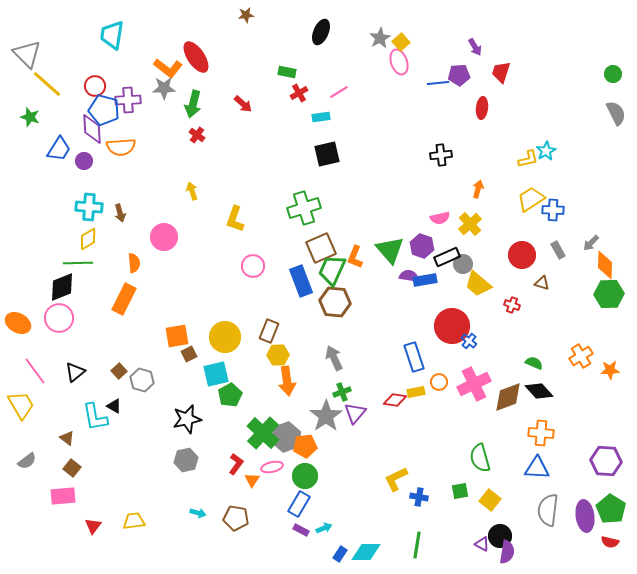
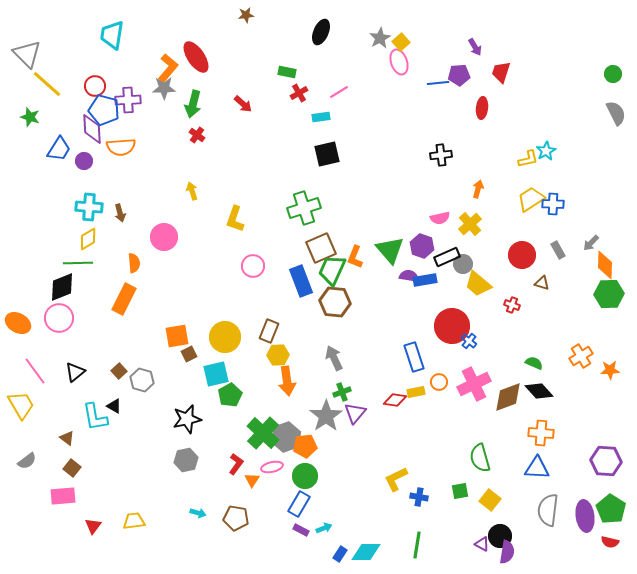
orange L-shape at (168, 68): rotated 88 degrees counterclockwise
blue cross at (553, 210): moved 6 px up
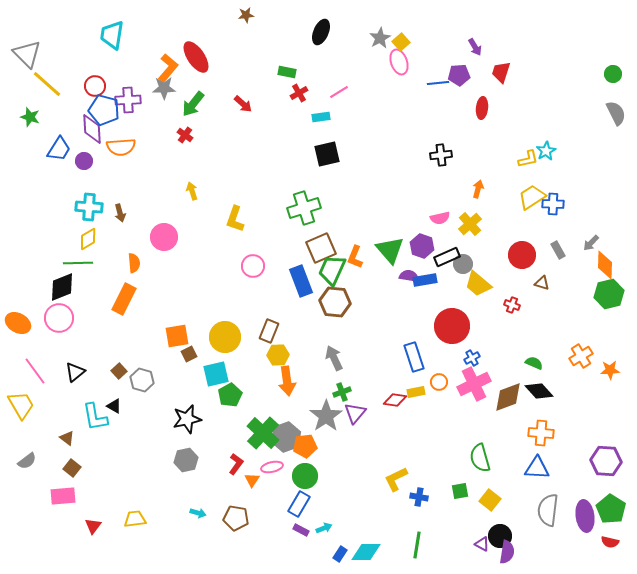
green arrow at (193, 104): rotated 24 degrees clockwise
red cross at (197, 135): moved 12 px left
yellow trapezoid at (531, 199): moved 1 px right, 2 px up
green hexagon at (609, 294): rotated 12 degrees counterclockwise
blue cross at (469, 341): moved 3 px right, 17 px down; rotated 21 degrees clockwise
yellow trapezoid at (134, 521): moved 1 px right, 2 px up
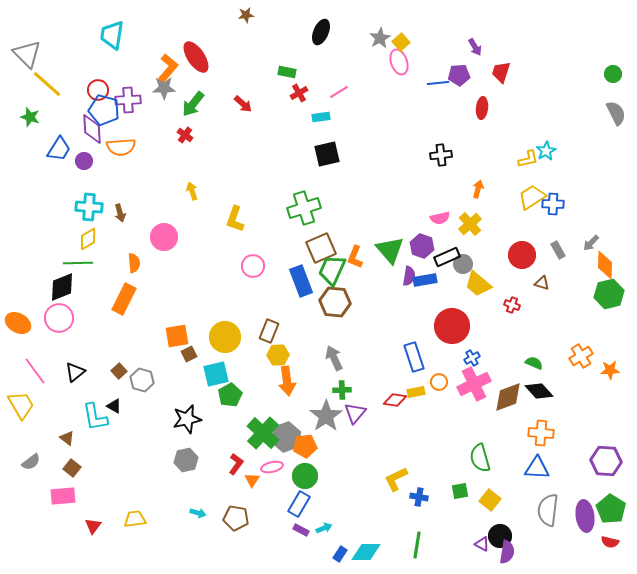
red circle at (95, 86): moved 3 px right, 4 px down
purple semicircle at (409, 276): rotated 90 degrees clockwise
green cross at (342, 392): moved 2 px up; rotated 18 degrees clockwise
gray semicircle at (27, 461): moved 4 px right, 1 px down
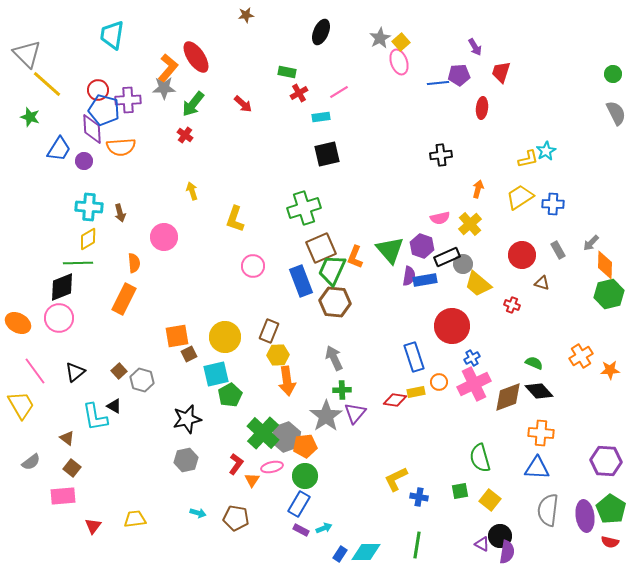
yellow trapezoid at (532, 197): moved 12 px left
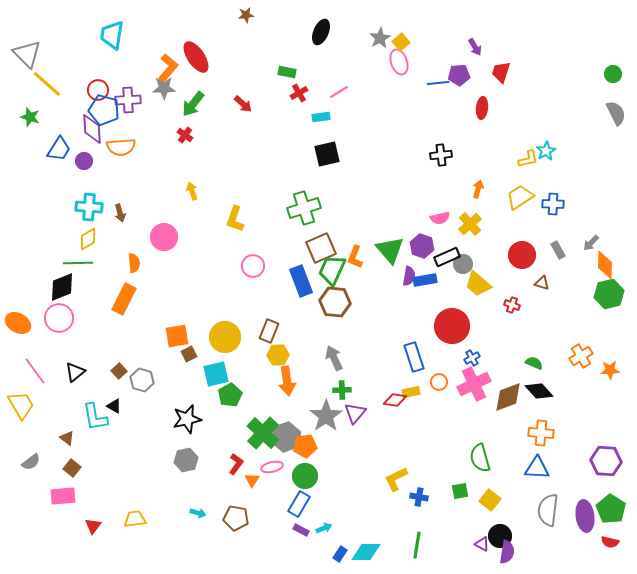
yellow rectangle at (416, 392): moved 5 px left
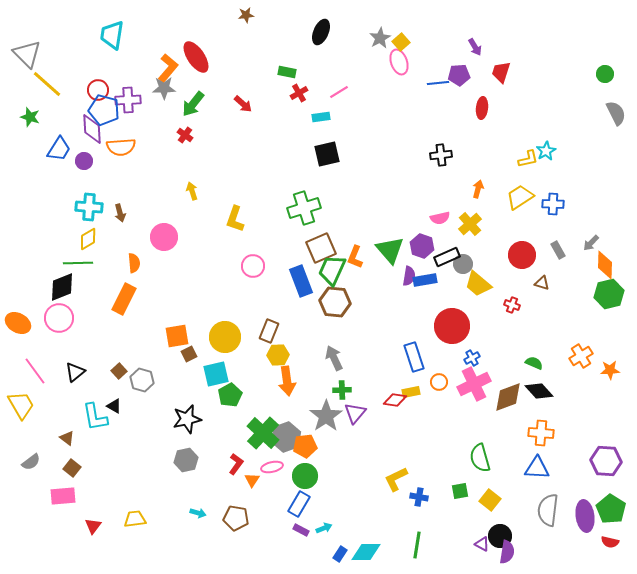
green circle at (613, 74): moved 8 px left
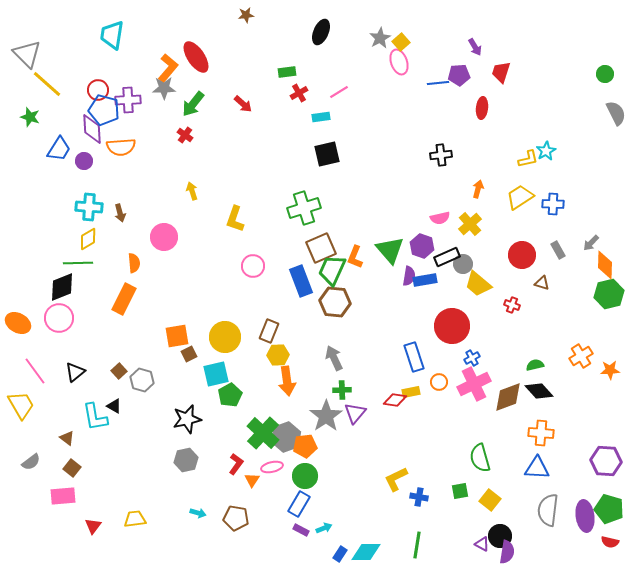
green rectangle at (287, 72): rotated 18 degrees counterclockwise
green semicircle at (534, 363): moved 1 px right, 2 px down; rotated 36 degrees counterclockwise
green pentagon at (611, 509): moved 2 px left; rotated 16 degrees counterclockwise
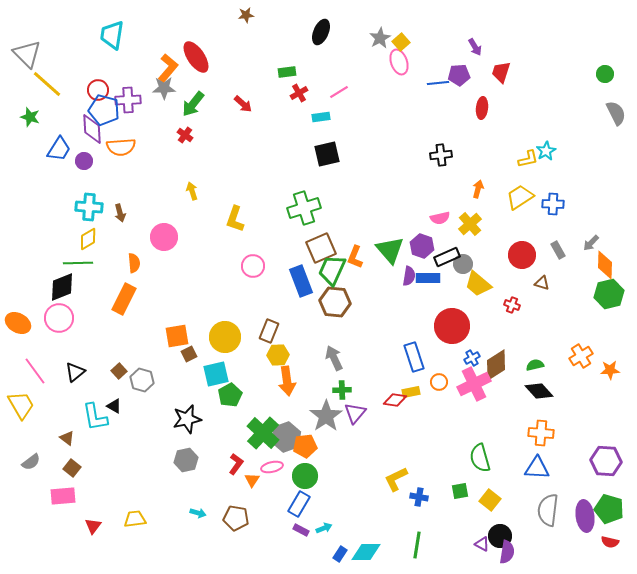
blue rectangle at (425, 280): moved 3 px right, 2 px up; rotated 10 degrees clockwise
brown diamond at (508, 397): moved 12 px left, 32 px up; rotated 12 degrees counterclockwise
